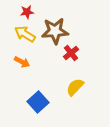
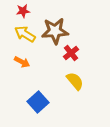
red star: moved 4 px left, 1 px up
yellow semicircle: moved 6 px up; rotated 96 degrees clockwise
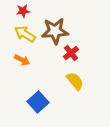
orange arrow: moved 2 px up
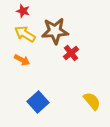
red star: rotated 24 degrees clockwise
yellow semicircle: moved 17 px right, 20 px down
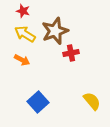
brown star: rotated 16 degrees counterclockwise
red cross: rotated 28 degrees clockwise
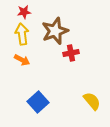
red star: moved 1 px right, 1 px down; rotated 24 degrees counterclockwise
yellow arrow: moved 3 px left; rotated 50 degrees clockwise
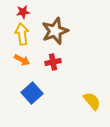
red star: moved 1 px left
red cross: moved 18 px left, 9 px down
blue square: moved 6 px left, 9 px up
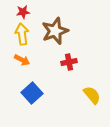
red cross: moved 16 px right
yellow semicircle: moved 6 px up
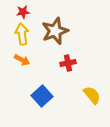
red cross: moved 1 px left, 1 px down
blue square: moved 10 px right, 3 px down
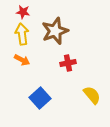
red star: rotated 16 degrees clockwise
blue square: moved 2 px left, 2 px down
